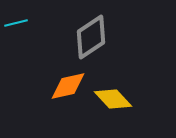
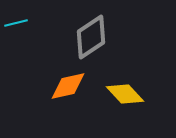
yellow diamond: moved 12 px right, 5 px up
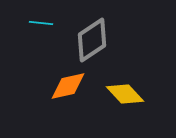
cyan line: moved 25 px right; rotated 20 degrees clockwise
gray diamond: moved 1 px right, 3 px down
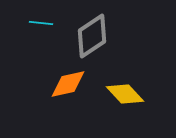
gray diamond: moved 4 px up
orange diamond: moved 2 px up
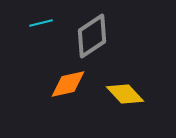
cyan line: rotated 20 degrees counterclockwise
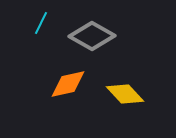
cyan line: rotated 50 degrees counterclockwise
gray diamond: rotated 63 degrees clockwise
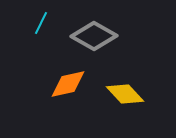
gray diamond: moved 2 px right
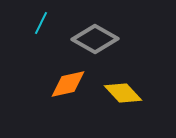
gray diamond: moved 1 px right, 3 px down
yellow diamond: moved 2 px left, 1 px up
